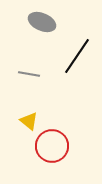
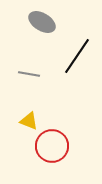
gray ellipse: rotated 8 degrees clockwise
yellow triangle: rotated 18 degrees counterclockwise
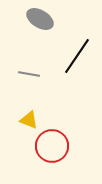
gray ellipse: moved 2 px left, 3 px up
yellow triangle: moved 1 px up
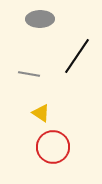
gray ellipse: rotated 32 degrees counterclockwise
yellow triangle: moved 12 px right, 7 px up; rotated 12 degrees clockwise
red circle: moved 1 px right, 1 px down
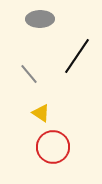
gray line: rotated 40 degrees clockwise
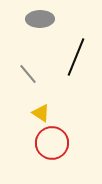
black line: moved 1 px left, 1 px down; rotated 12 degrees counterclockwise
gray line: moved 1 px left
red circle: moved 1 px left, 4 px up
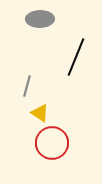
gray line: moved 1 px left, 12 px down; rotated 55 degrees clockwise
yellow triangle: moved 1 px left
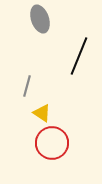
gray ellipse: rotated 72 degrees clockwise
black line: moved 3 px right, 1 px up
yellow triangle: moved 2 px right
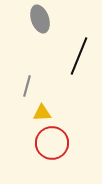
yellow triangle: rotated 36 degrees counterclockwise
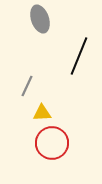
gray line: rotated 10 degrees clockwise
